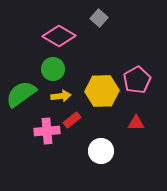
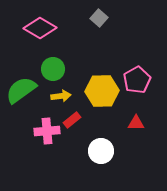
pink diamond: moved 19 px left, 8 px up
green semicircle: moved 4 px up
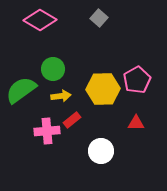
pink diamond: moved 8 px up
yellow hexagon: moved 1 px right, 2 px up
